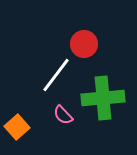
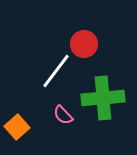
white line: moved 4 px up
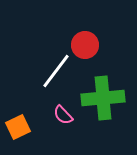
red circle: moved 1 px right, 1 px down
orange square: moved 1 px right; rotated 15 degrees clockwise
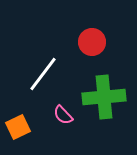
red circle: moved 7 px right, 3 px up
white line: moved 13 px left, 3 px down
green cross: moved 1 px right, 1 px up
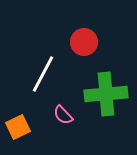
red circle: moved 8 px left
white line: rotated 9 degrees counterclockwise
green cross: moved 2 px right, 3 px up
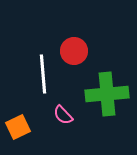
red circle: moved 10 px left, 9 px down
white line: rotated 33 degrees counterclockwise
green cross: moved 1 px right
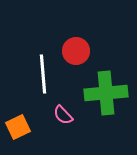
red circle: moved 2 px right
green cross: moved 1 px left, 1 px up
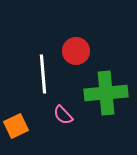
orange square: moved 2 px left, 1 px up
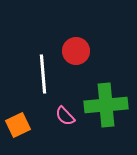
green cross: moved 12 px down
pink semicircle: moved 2 px right, 1 px down
orange square: moved 2 px right, 1 px up
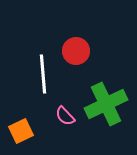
green cross: moved 1 px up; rotated 21 degrees counterclockwise
orange square: moved 3 px right, 6 px down
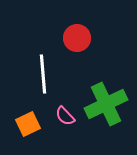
red circle: moved 1 px right, 13 px up
orange square: moved 7 px right, 7 px up
